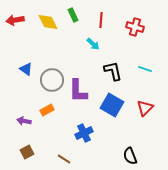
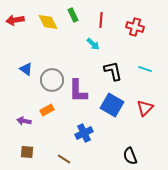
brown square: rotated 32 degrees clockwise
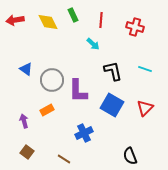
purple arrow: rotated 64 degrees clockwise
brown square: rotated 32 degrees clockwise
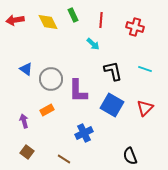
gray circle: moved 1 px left, 1 px up
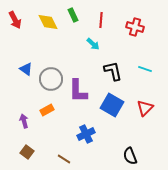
red arrow: rotated 108 degrees counterclockwise
blue cross: moved 2 px right, 1 px down
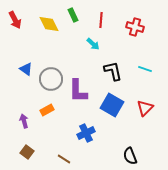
yellow diamond: moved 1 px right, 2 px down
blue cross: moved 1 px up
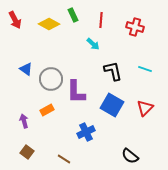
yellow diamond: rotated 35 degrees counterclockwise
purple L-shape: moved 2 px left, 1 px down
blue cross: moved 1 px up
black semicircle: rotated 30 degrees counterclockwise
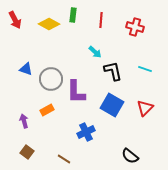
green rectangle: rotated 32 degrees clockwise
cyan arrow: moved 2 px right, 8 px down
blue triangle: rotated 16 degrees counterclockwise
